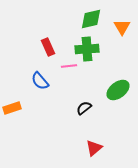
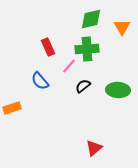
pink line: rotated 42 degrees counterclockwise
green ellipse: rotated 40 degrees clockwise
black semicircle: moved 1 px left, 22 px up
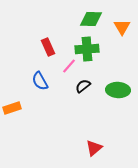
green diamond: rotated 15 degrees clockwise
blue semicircle: rotated 12 degrees clockwise
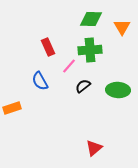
green cross: moved 3 px right, 1 px down
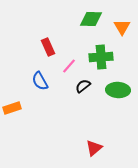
green cross: moved 11 px right, 7 px down
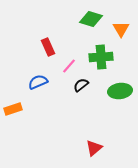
green diamond: rotated 15 degrees clockwise
orange triangle: moved 1 px left, 2 px down
blue semicircle: moved 2 px left, 1 px down; rotated 96 degrees clockwise
black semicircle: moved 2 px left, 1 px up
green ellipse: moved 2 px right, 1 px down; rotated 10 degrees counterclockwise
orange rectangle: moved 1 px right, 1 px down
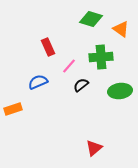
orange triangle: rotated 24 degrees counterclockwise
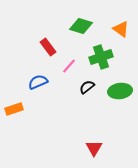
green diamond: moved 10 px left, 7 px down
red rectangle: rotated 12 degrees counterclockwise
green cross: rotated 15 degrees counterclockwise
black semicircle: moved 6 px right, 2 px down
orange rectangle: moved 1 px right
red triangle: rotated 18 degrees counterclockwise
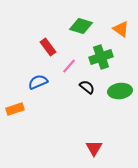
black semicircle: rotated 77 degrees clockwise
orange rectangle: moved 1 px right
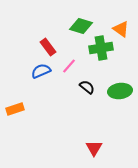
green cross: moved 9 px up; rotated 10 degrees clockwise
blue semicircle: moved 3 px right, 11 px up
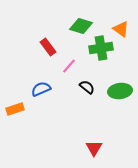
blue semicircle: moved 18 px down
